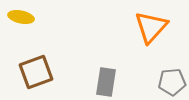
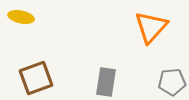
brown square: moved 6 px down
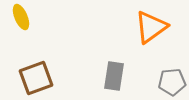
yellow ellipse: rotated 55 degrees clockwise
orange triangle: rotated 12 degrees clockwise
gray rectangle: moved 8 px right, 6 px up
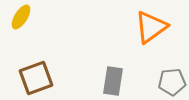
yellow ellipse: rotated 55 degrees clockwise
gray rectangle: moved 1 px left, 5 px down
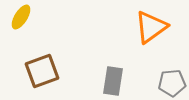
brown square: moved 6 px right, 7 px up
gray pentagon: moved 1 px down
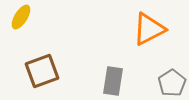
orange triangle: moved 2 px left, 2 px down; rotated 9 degrees clockwise
gray pentagon: rotated 28 degrees counterclockwise
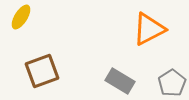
gray rectangle: moved 7 px right; rotated 68 degrees counterclockwise
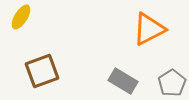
gray rectangle: moved 3 px right
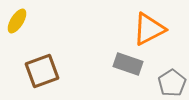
yellow ellipse: moved 4 px left, 4 px down
gray rectangle: moved 5 px right, 17 px up; rotated 12 degrees counterclockwise
